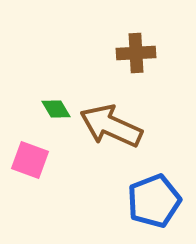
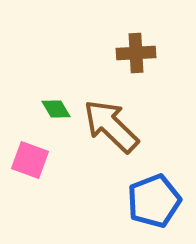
brown arrow: rotated 20 degrees clockwise
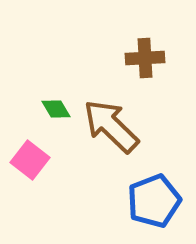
brown cross: moved 9 px right, 5 px down
pink square: rotated 18 degrees clockwise
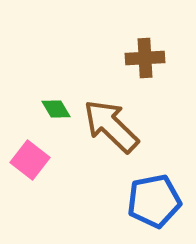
blue pentagon: rotated 10 degrees clockwise
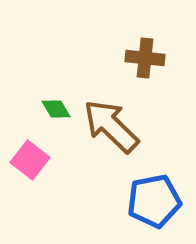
brown cross: rotated 9 degrees clockwise
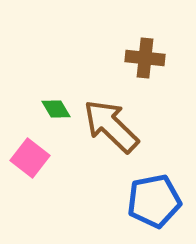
pink square: moved 2 px up
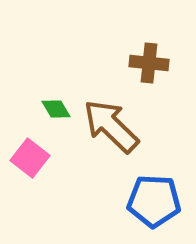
brown cross: moved 4 px right, 5 px down
blue pentagon: rotated 14 degrees clockwise
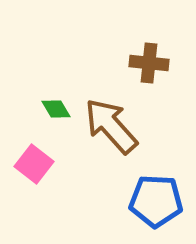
brown arrow: rotated 4 degrees clockwise
pink square: moved 4 px right, 6 px down
blue pentagon: moved 2 px right
